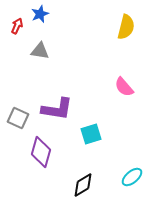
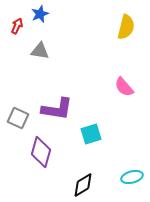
cyan ellipse: rotated 25 degrees clockwise
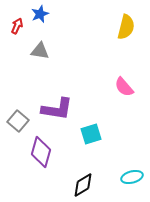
gray square: moved 3 px down; rotated 15 degrees clockwise
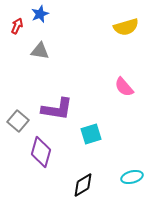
yellow semicircle: rotated 60 degrees clockwise
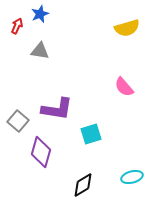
yellow semicircle: moved 1 px right, 1 px down
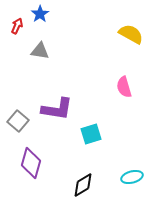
blue star: rotated 12 degrees counterclockwise
yellow semicircle: moved 4 px right, 6 px down; rotated 135 degrees counterclockwise
pink semicircle: rotated 25 degrees clockwise
purple diamond: moved 10 px left, 11 px down
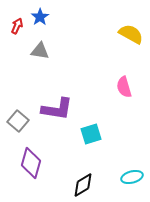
blue star: moved 3 px down
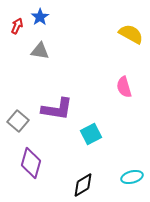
cyan square: rotated 10 degrees counterclockwise
